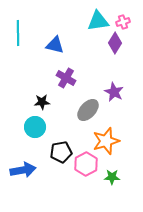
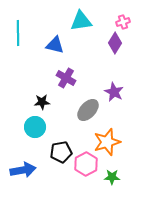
cyan triangle: moved 17 px left
orange star: moved 1 px right, 1 px down
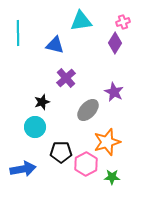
purple cross: rotated 18 degrees clockwise
black star: rotated 14 degrees counterclockwise
black pentagon: rotated 10 degrees clockwise
blue arrow: moved 1 px up
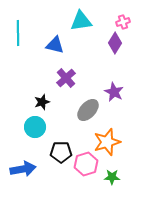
pink hexagon: rotated 10 degrees clockwise
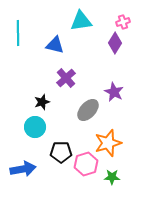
orange star: moved 1 px right, 1 px down
